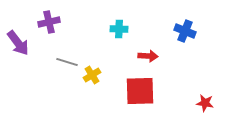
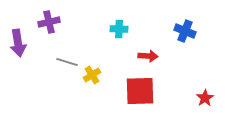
purple arrow: rotated 28 degrees clockwise
red star: moved 5 px up; rotated 30 degrees clockwise
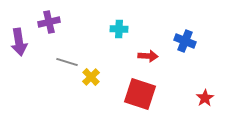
blue cross: moved 10 px down
purple arrow: moved 1 px right, 1 px up
yellow cross: moved 1 px left, 2 px down; rotated 12 degrees counterclockwise
red square: moved 3 px down; rotated 20 degrees clockwise
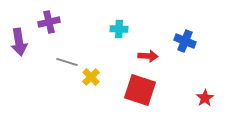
red square: moved 4 px up
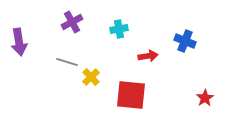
purple cross: moved 23 px right; rotated 15 degrees counterclockwise
cyan cross: rotated 12 degrees counterclockwise
red arrow: rotated 12 degrees counterclockwise
red square: moved 9 px left, 5 px down; rotated 12 degrees counterclockwise
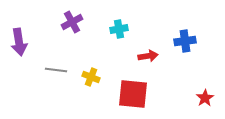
blue cross: rotated 30 degrees counterclockwise
gray line: moved 11 px left, 8 px down; rotated 10 degrees counterclockwise
yellow cross: rotated 24 degrees counterclockwise
red square: moved 2 px right, 1 px up
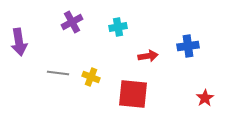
cyan cross: moved 1 px left, 2 px up
blue cross: moved 3 px right, 5 px down
gray line: moved 2 px right, 3 px down
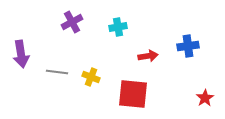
purple arrow: moved 2 px right, 12 px down
gray line: moved 1 px left, 1 px up
